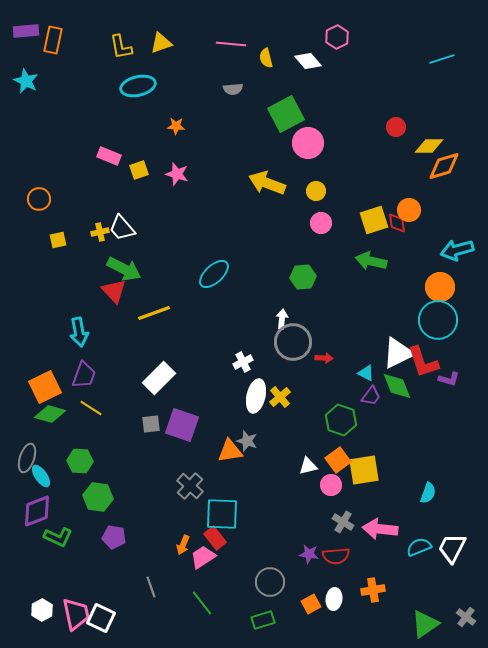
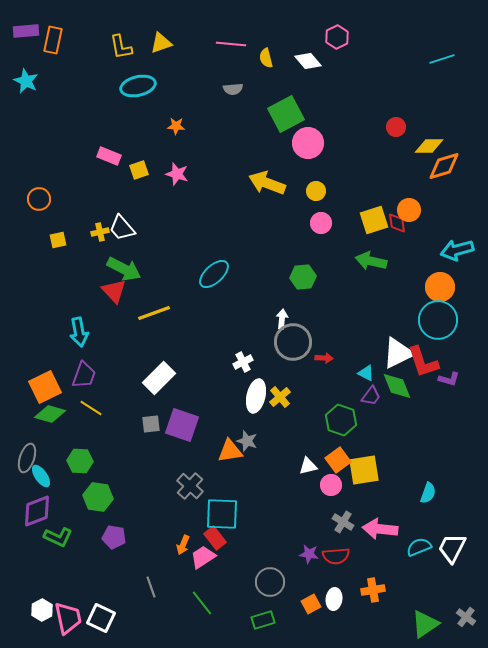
pink trapezoid at (76, 614): moved 8 px left, 4 px down
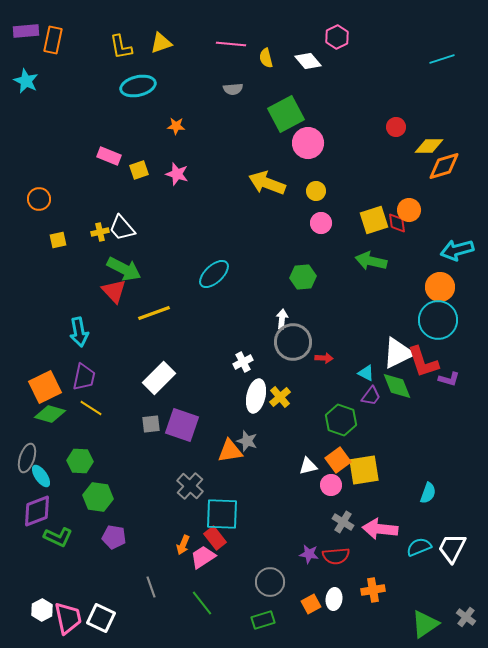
purple trapezoid at (84, 375): moved 2 px down; rotated 8 degrees counterclockwise
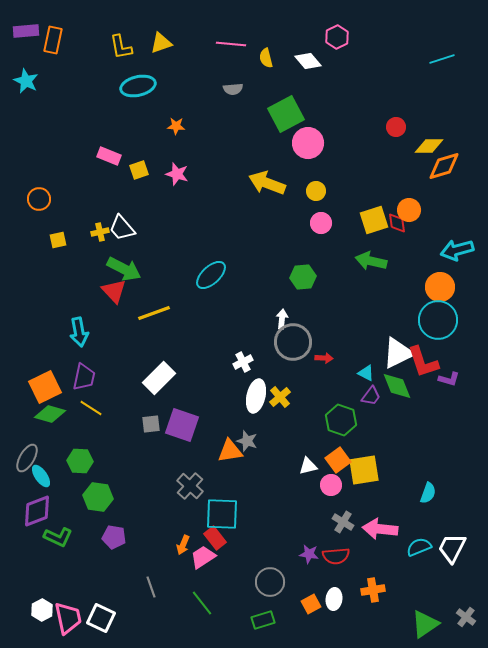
cyan ellipse at (214, 274): moved 3 px left, 1 px down
gray ellipse at (27, 458): rotated 12 degrees clockwise
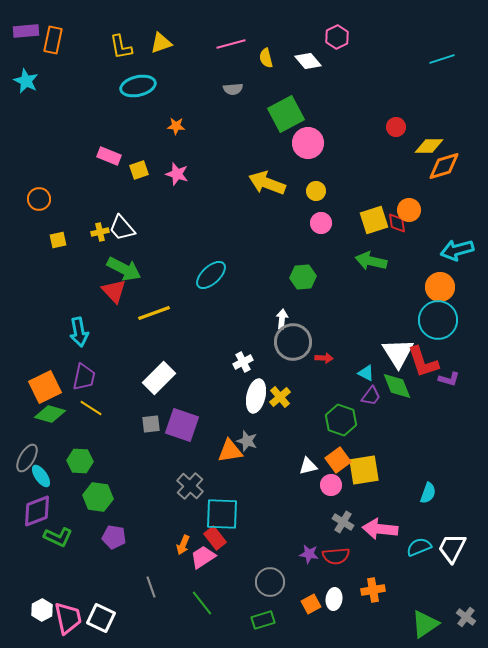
pink line at (231, 44): rotated 20 degrees counterclockwise
white triangle at (398, 353): rotated 36 degrees counterclockwise
